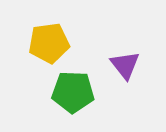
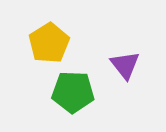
yellow pentagon: rotated 24 degrees counterclockwise
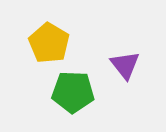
yellow pentagon: rotated 9 degrees counterclockwise
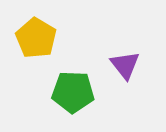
yellow pentagon: moved 13 px left, 5 px up
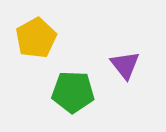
yellow pentagon: rotated 12 degrees clockwise
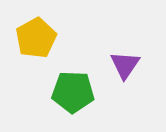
purple triangle: rotated 12 degrees clockwise
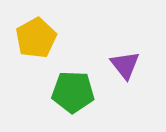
purple triangle: rotated 12 degrees counterclockwise
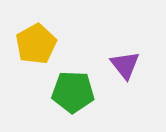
yellow pentagon: moved 6 px down
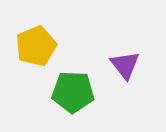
yellow pentagon: moved 2 px down; rotated 6 degrees clockwise
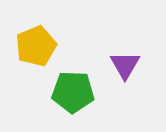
purple triangle: rotated 8 degrees clockwise
